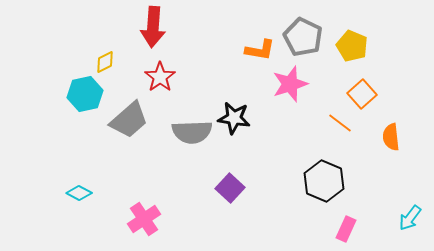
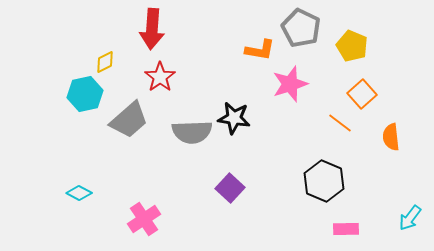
red arrow: moved 1 px left, 2 px down
gray pentagon: moved 2 px left, 9 px up
pink rectangle: rotated 65 degrees clockwise
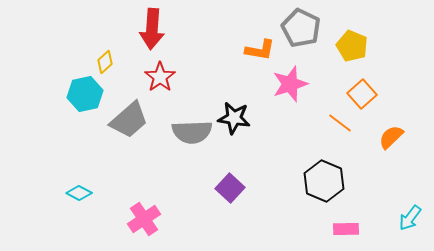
yellow diamond: rotated 15 degrees counterclockwise
orange semicircle: rotated 52 degrees clockwise
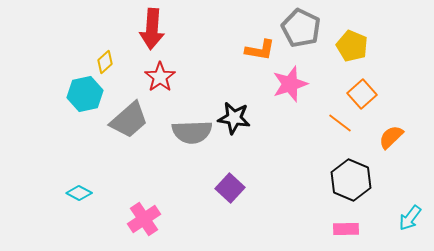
black hexagon: moved 27 px right, 1 px up
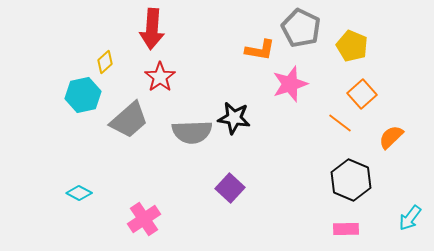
cyan hexagon: moved 2 px left, 1 px down
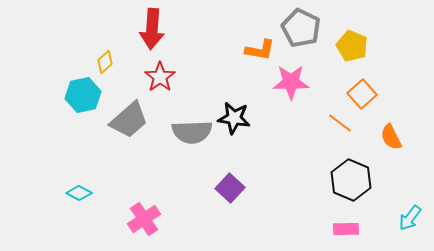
pink star: moved 1 px right, 2 px up; rotated 18 degrees clockwise
orange semicircle: rotated 72 degrees counterclockwise
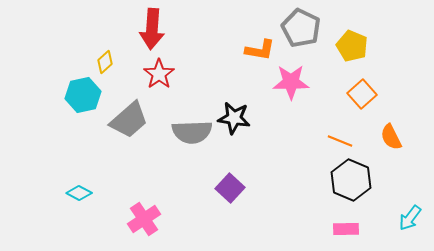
red star: moved 1 px left, 3 px up
orange line: moved 18 px down; rotated 15 degrees counterclockwise
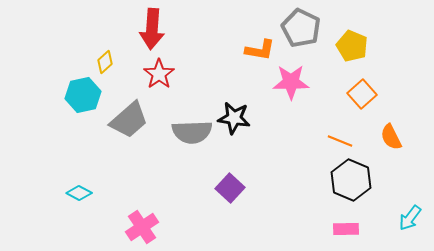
pink cross: moved 2 px left, 8 px down
